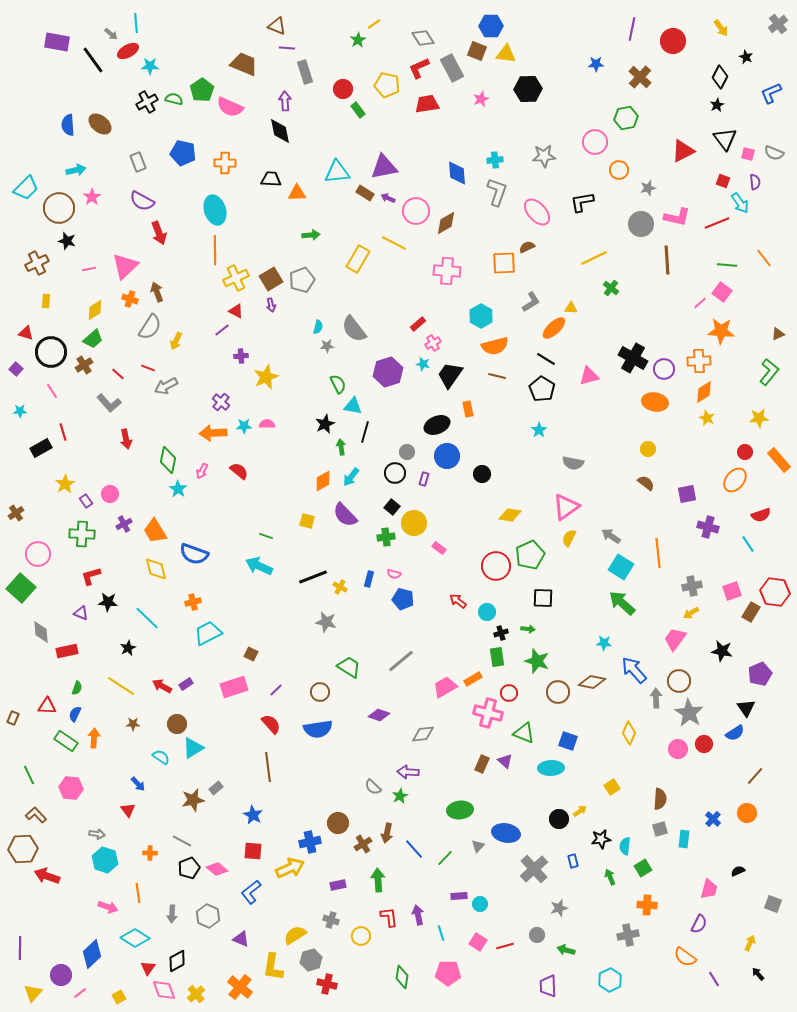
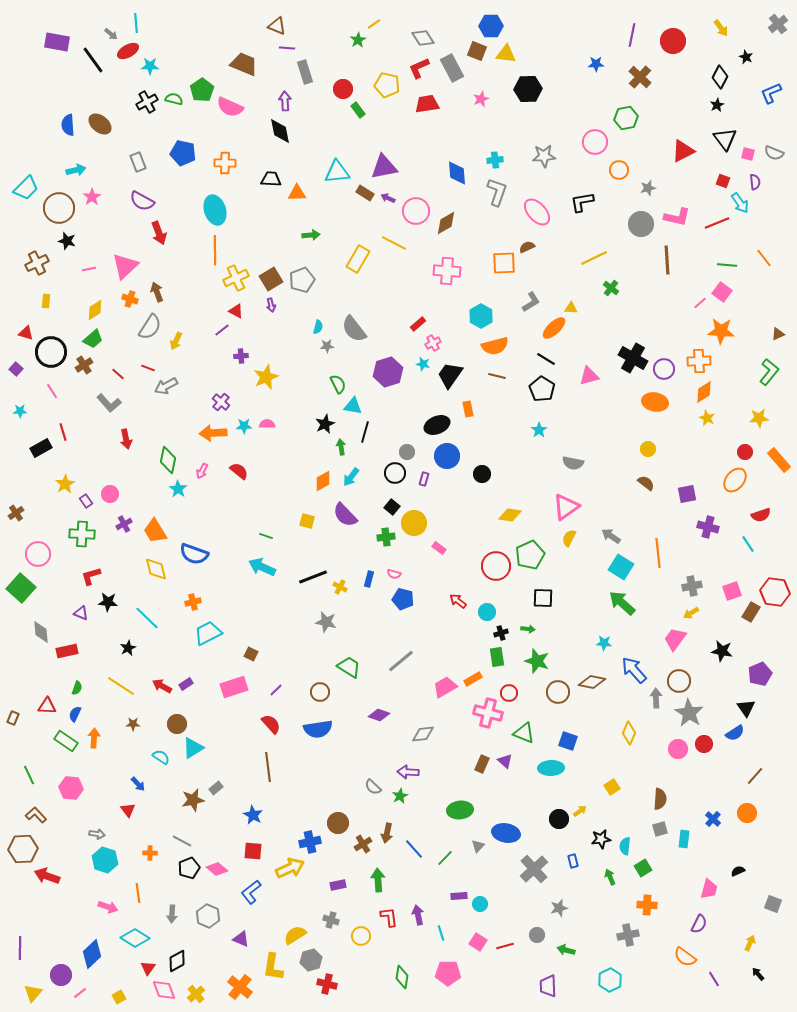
purple line at (632, 29): moved 6 px down
cyan arrow at (259, 566): moved 3 px right, 1 px down
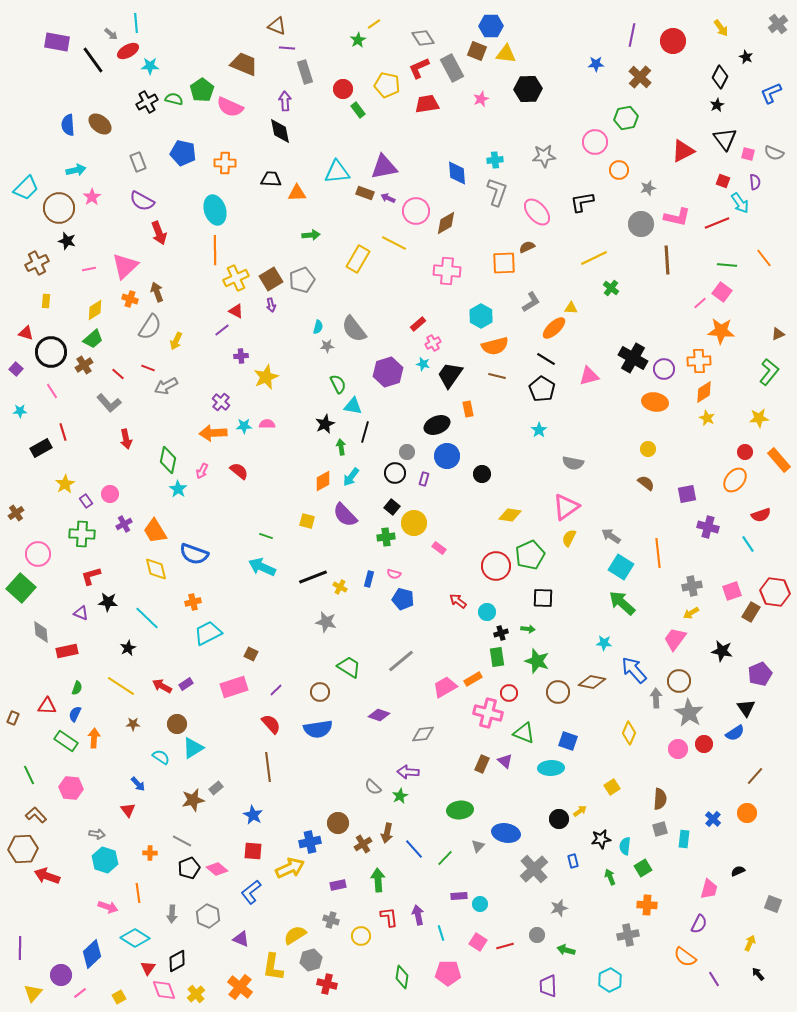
brown rectangle at (365, 193): rotated 12 degrees counterclockwise
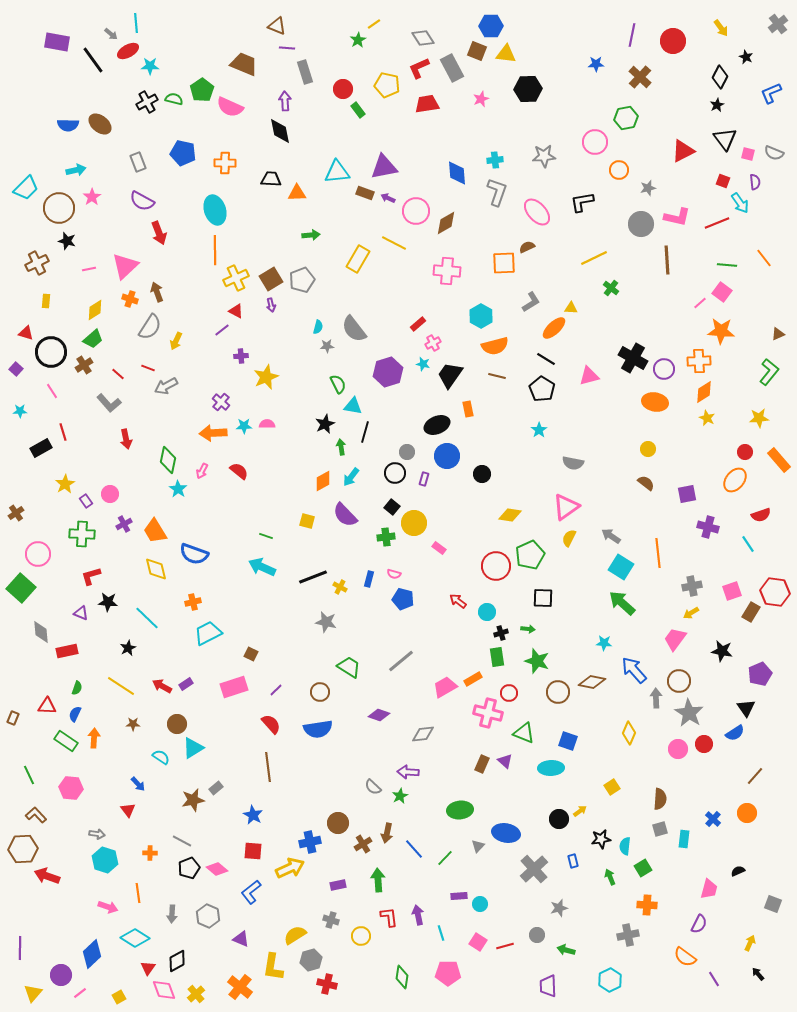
blue semicircle at (68, 125): rotated 85 degrees counterclockwise
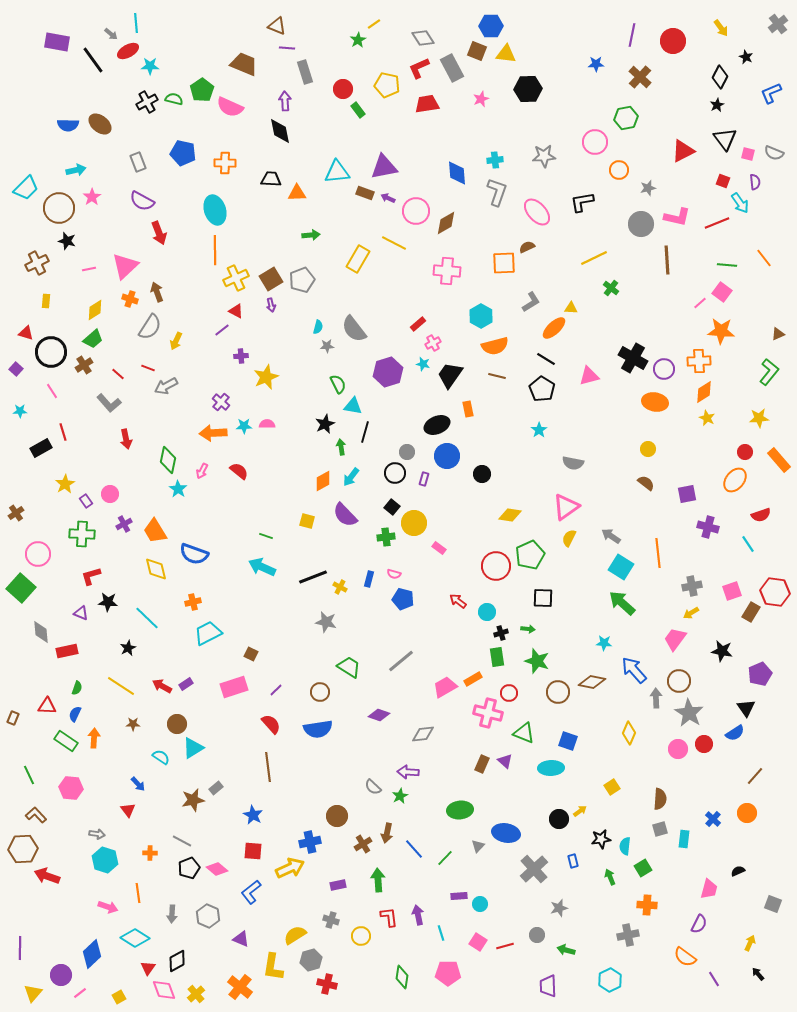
brown circle at (338, 823): moved 1 px left, 7 px up
